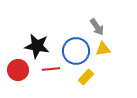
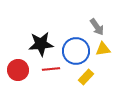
black star: moved 4 px right, 2 px up; rotated 15 degrees counterclockwise
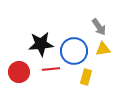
gray arrow: moved 2 px right
blue circle: moved 2 px left
red circle: moved 1 px right, 2 px down
yellow rectangle: rotated 28 degrees counterclockwise
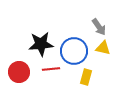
yellow triangle: moved 1 px up; rotated 21 degrees clockwise
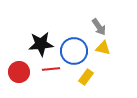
yellow rectangle: rotated 21 degrees clockwise
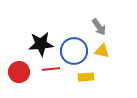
yellow triangle: moved 1 px left, 3 px down
yellow rectangle: rotated 49 degrees clockwise
